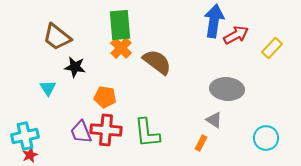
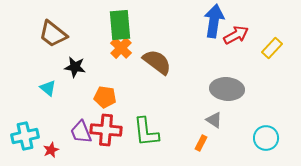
brown trapezoid: moved 4 px left, 3 px up
cyan triangle: rotated 18 degrees counterclockwise
green L-shape: moved 1 px left, 1 px up
red star: moved 21 px right, 5 px up
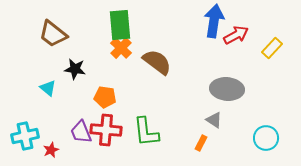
black star: moved 2 px down
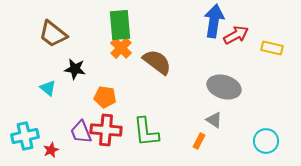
yellow rectangle: rotated 60 degrees clockwise
gray ellipse: moved 3 px left, 2 px up; rotated 12 degrees clockwise
cyan circle: moved 3 px down
orange rectangle: moved 2 px left, 2 px up
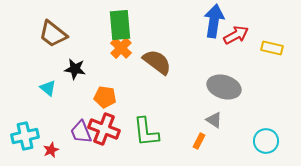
red cross: moved 2 px left, 1 px up; rotated 16 degrees clockwise
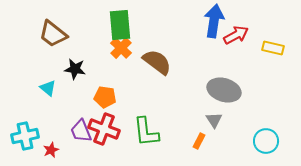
yellow rectangle: moved 1 px right
gray ellipse: moved 3 px down
gray triangle: rotated 24 degrees clockwise
purple trapezoid: moved 1 px up
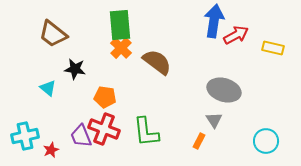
purple trapezoid: moved 5 px down
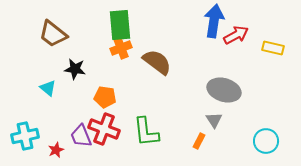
orange cross: rotated 25 degrees clockwise
red star: moved 5 px right
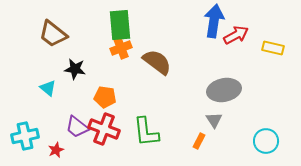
gray ellipse: rotated 28 degrees counterclockwise
purple trapezoid: moved 4 px left, 9 px up; rotated 30 degrees counterclockwise
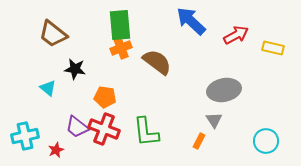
blue arrow: moved 23 px left; rotated 56 degrees counterclockwise
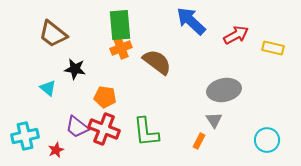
cyan circle: moved 1 px right, 1 px up
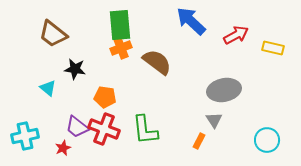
green L-shape: moved 1 px left, 2 px up
red star: moved 7 px right, 2 px up
